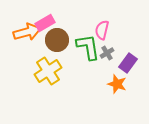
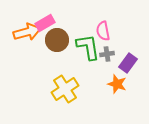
pink semicircle: moved 1 px right, 1 px down; rotated 24 degrees counterclockwise
gray cross: moved 1 px down; rotated 24 degrees clockwise
yellow cross: moved 17 px right, 18 px down
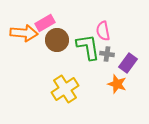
orange arrow: moved 3 px left, 1 px down; rotated 20 degrees clockwise
gray cross: rotated 16 degrees clockwise
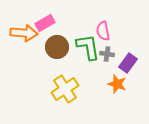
brown circle: moved 7 px down
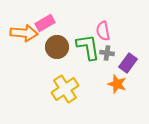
gray cross: moved 1 px up
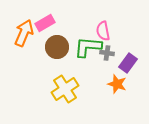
orange arrow: rotated 72 degrees counterclockwise
green L-shape: rotated 76 degrees counterclockwise
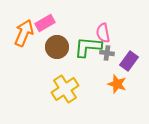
pink semicircle: moved 2 px down
purple rectangle: moved 1 px right, 2 px up
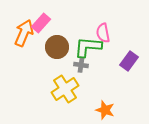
pink rectangle: moved 4 px left; rotated 18 degrees counterclockwise
gray cross: moved 26 px left, 12 px down
orange star: moved 12 px left, 26 px down
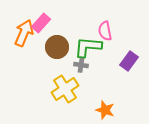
pink semicircle: moved 2 px right, 2 px up
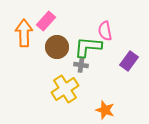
pink rectangle: moved 5 px right, 2 px up
orange arrow: rotated 24 degrees counterclockwise
